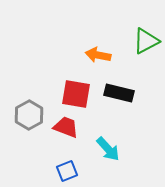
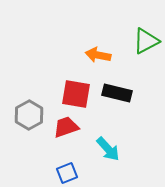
black rectangle: moved 2 px left
red trapezoid: rotated 40 degrees counterclockwise
blue square: moved 2 px down
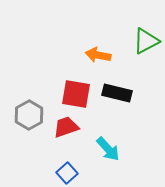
blue square: rotated 20 degrees counterclockwise
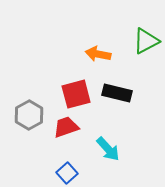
orange arrow: moved 1 px up
red square: rotated 24 degrees counterclockwise
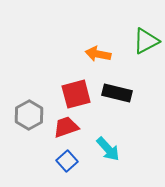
blue square: moved 12 px up
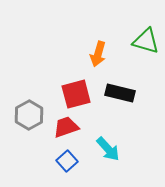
green triangle: rotated 44 degrees clockwise
orange arrow: rotated 85 degrees counterclockwise
black rectangle: moved 3 px right
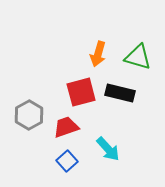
green triangle: moved 8 px left, 16 px down
red square: moved 5 px right, 2 px up
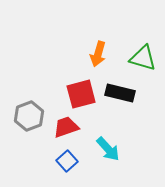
green triangle: moved 5 px right, 1 px down
red square: moved 2 px down
gray hexagon: moved 1 px down; rotated 8 degrees clockwise
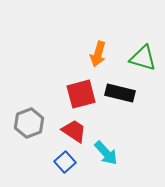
gray hexagon: moved 7 px down
red trapezoid: moved 8 px right, 4 px down; rotated 52 degrees clockwise
cyan arrow: moved 2 px left, 4 px down
blue square: moved 2 px left, 1 px down
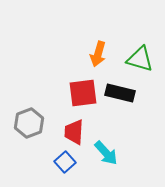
green triangle: moved 3 px left, 1 px down
red square: moved 2 px right, 1 px up; rotated 8 degrees clockwise
red trapezoid: moved 1 px down; rotated 120 degrees counterclockwise
